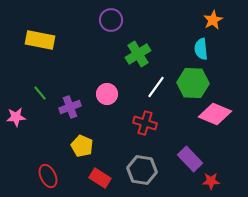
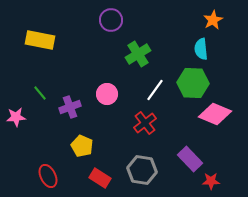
white line: moved 1 px left, 3 px down
red cross: rotated 35 degrees clockwise
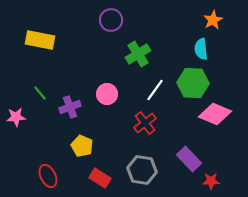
purple rectangle: moved 1 px left
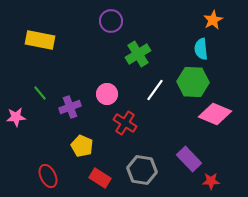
purple circle: moved 1 px down
green hexagon: moved 1 px up
red cross: moved 20 px left; rotated 20 degrees counterclockwise
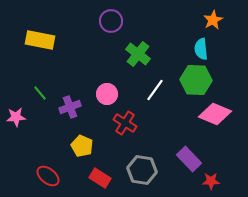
green cross: rotated 20 degrees counterclockwise
green hexagon: moved 3 px right, 2 px up
red ellipse: rotated 25 degrees counterclockwise
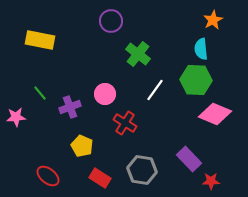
pink circle: moved 2 px left
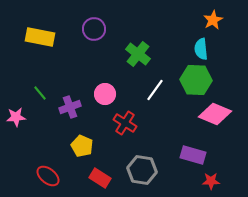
purple circle: moved 17 px left, 8 px down
yellow rectangle: moved 3 px up
purple rectangle: moved 4 px right, 4 px up; rotated 30 degrees counterclockwise
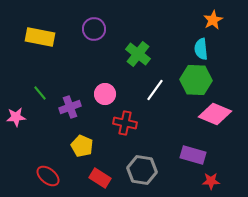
red cross: rotated 20 degrees counterclockwise
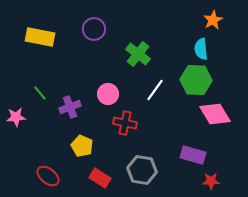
pink circle: moved 3 px right
pink diamond: rotated 36 degrees clockwise
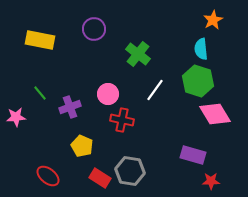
yellow rectangle: moved 3 px down
green hexagon: moved 2 px right, 1 px down; rotated 16 degrees clockwise
red cross: moved 3 px left, 3 px up
gray hexagon: moved 12 px left, 1 px down
